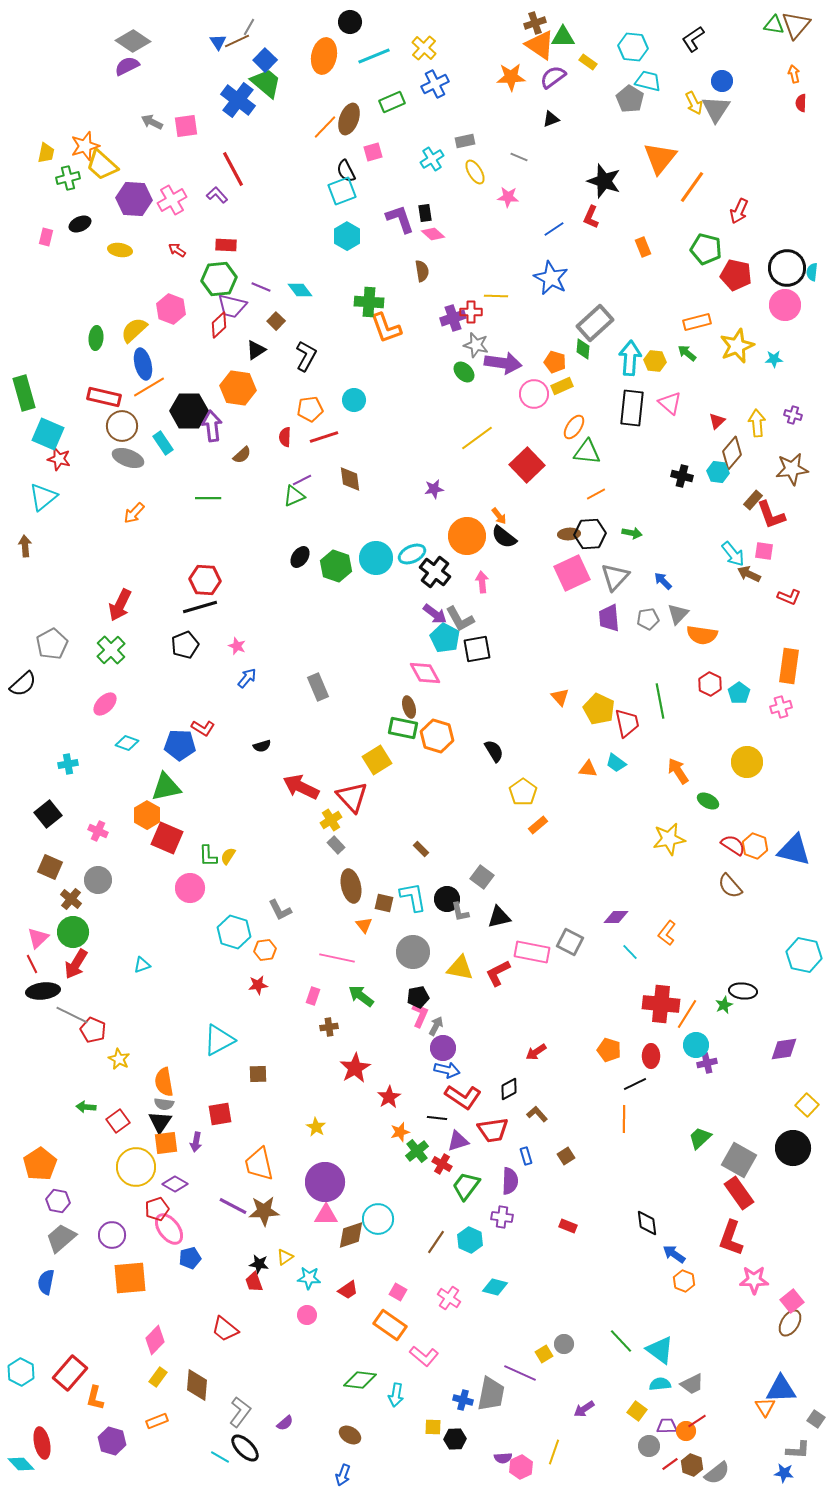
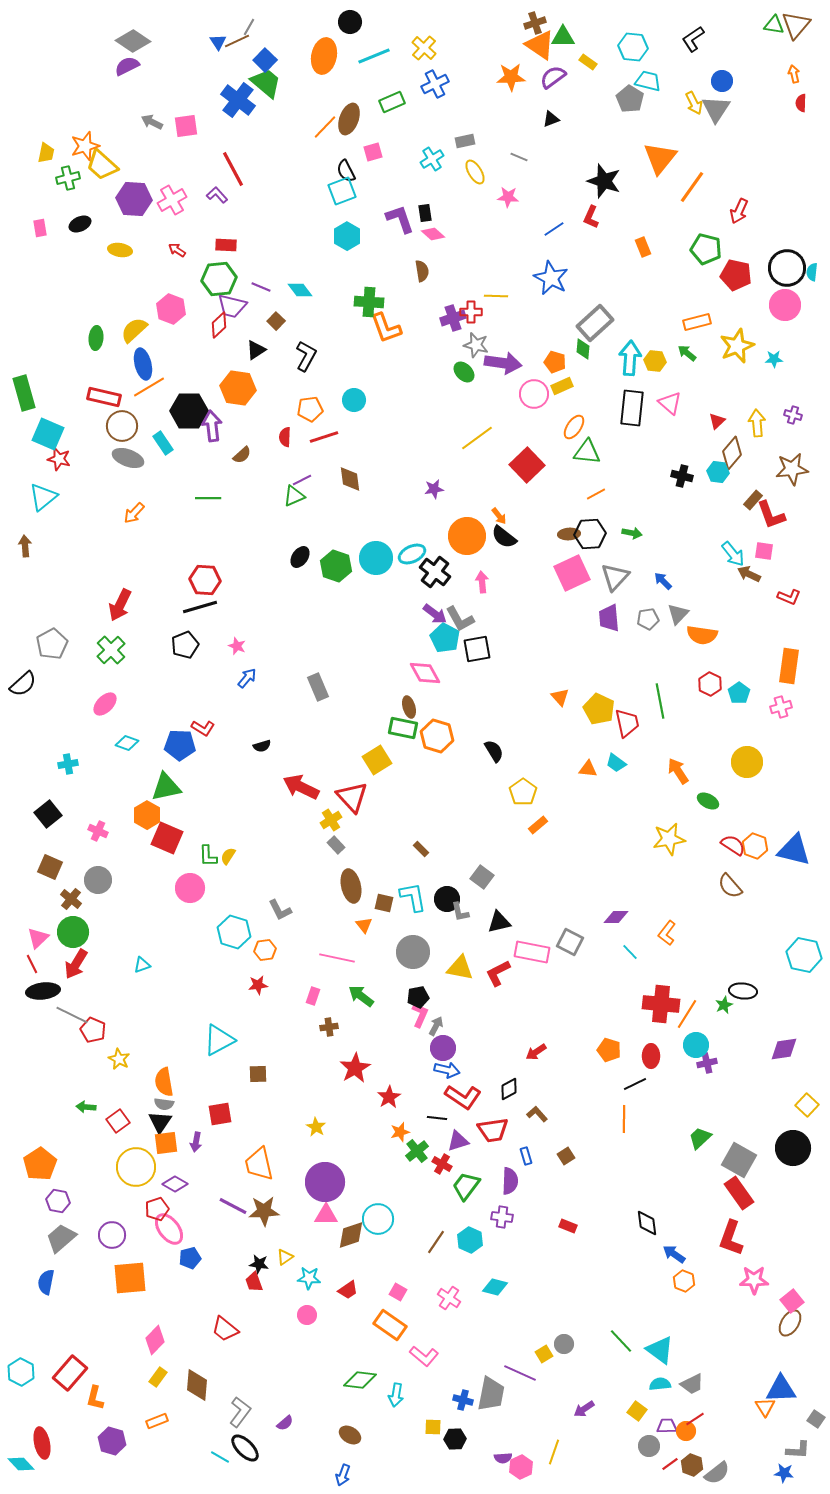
pink rectangle at (46, 237): moved 6 px left, 9 px up; rotated 24 degrees counterclockwise
black triangle at (499, 917): moved 5 px down
red line at (697, 1421): moved 2 px left, 2 px up
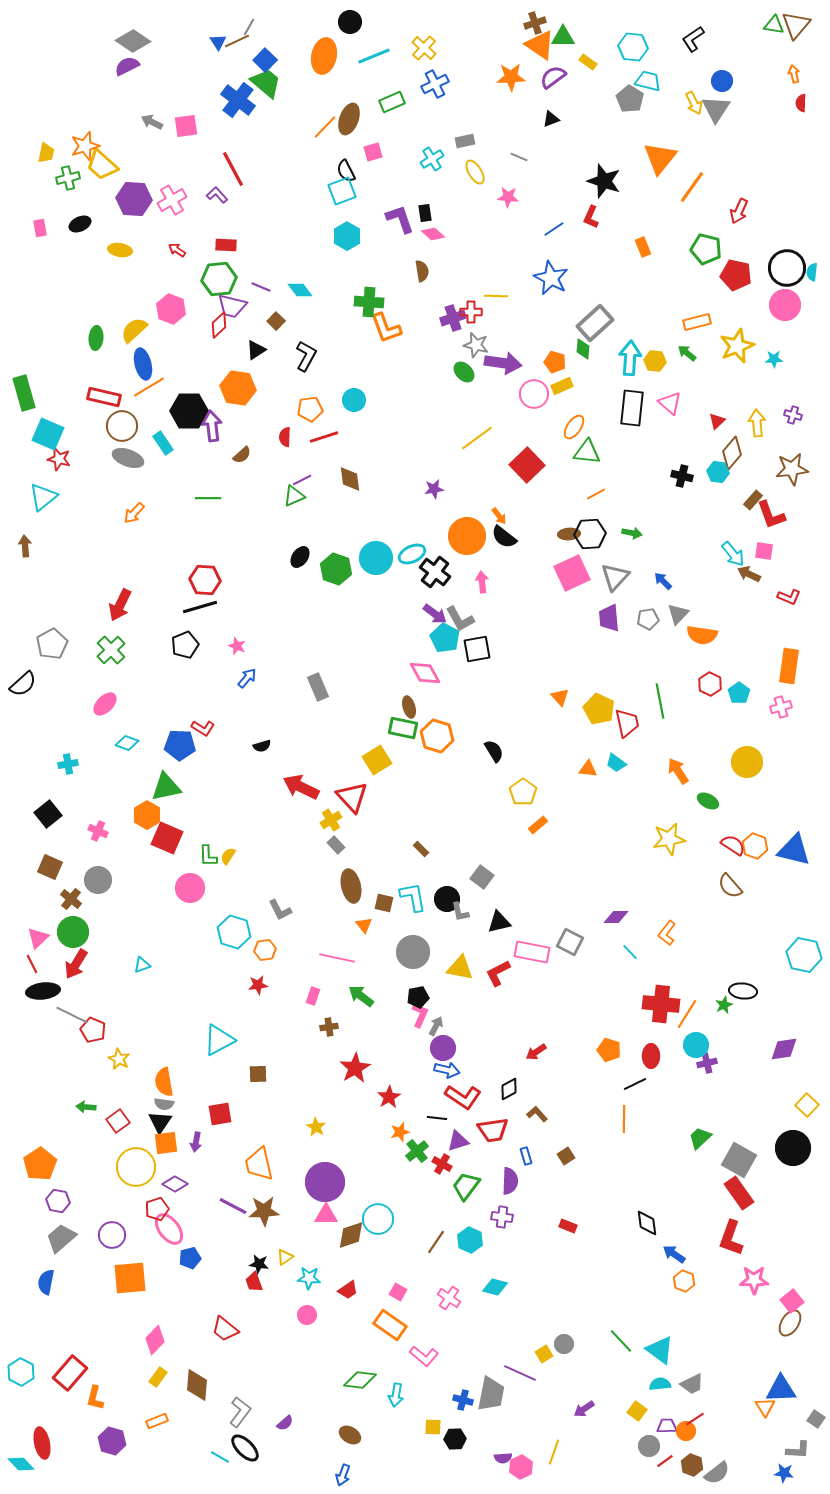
green hexagon at (336, 566): moved 3 px down
red line at (670, 1464): moved 5 px left, 3 px up
